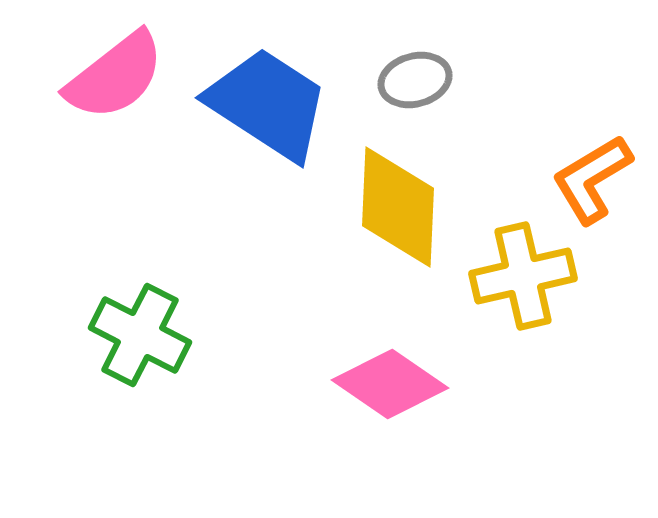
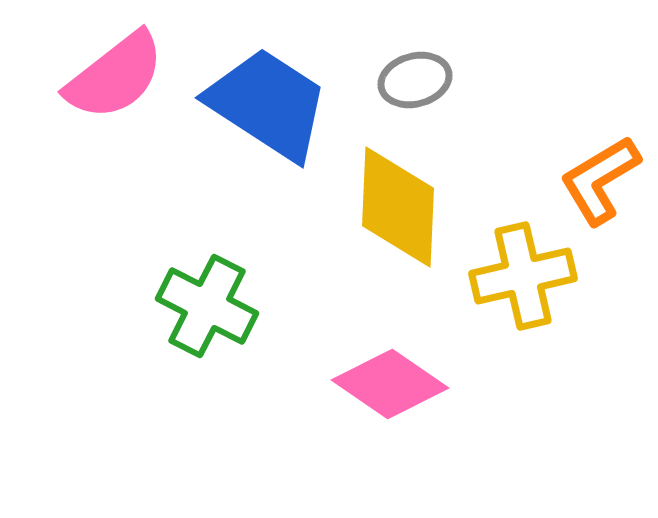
orange L-shape: moved 8 px right, 1 px down
green cross: moved 67 px right, 29 px up
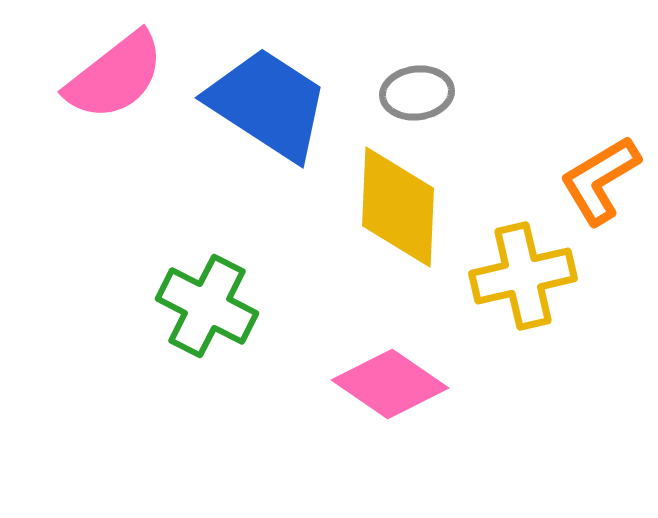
gray ellipse: moved 2 px right, 13 px down; rotated 8 degrees clockwise
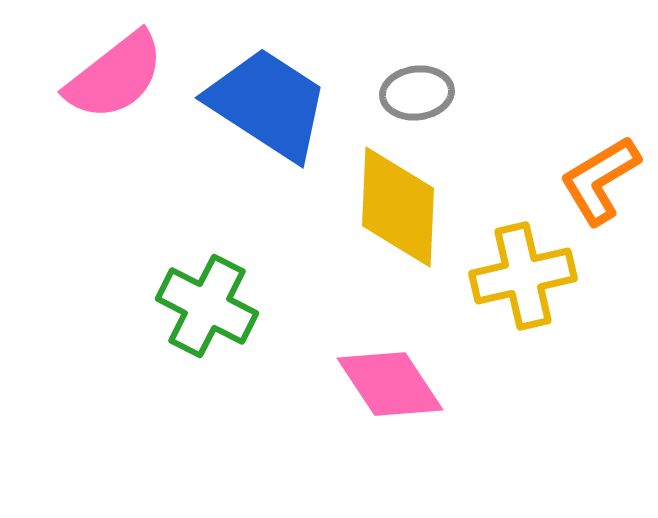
pink diamond: rotated 22 degrees clockwise
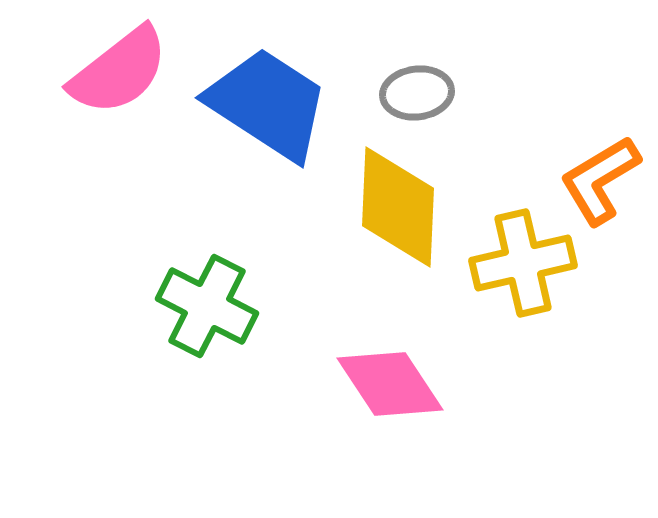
pink semicircle: moved 4 px right, 5 px up
yellow cross: moved 13 px up
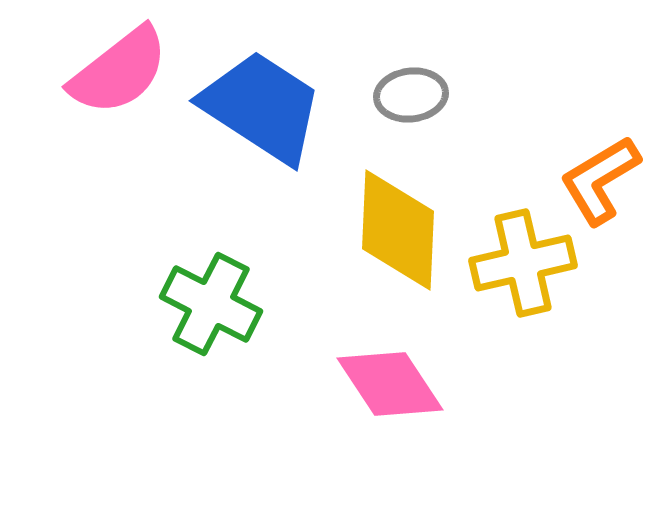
gray ellipse: moved 6 px left, 2 px down
blue trapezoid: moved 6 px left, 3 px down
yellow diamond: moved 23 px down
green cross: moved 4 px right, 2 px up
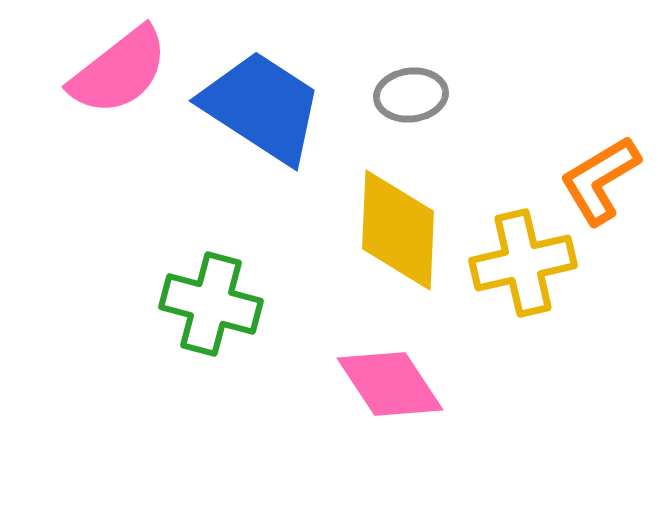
green cross: rotated 12 degrees counterclockwise
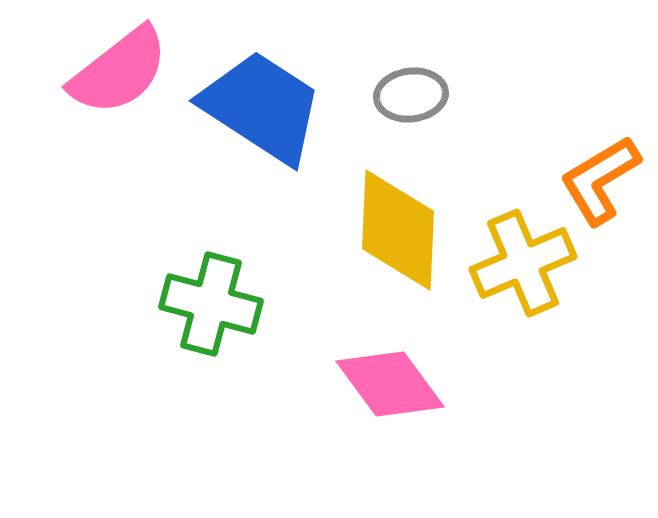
yellow cross: rotated 10 degrees counterclockwise
pink diamond: rotated 3 degrees counterclockwise
